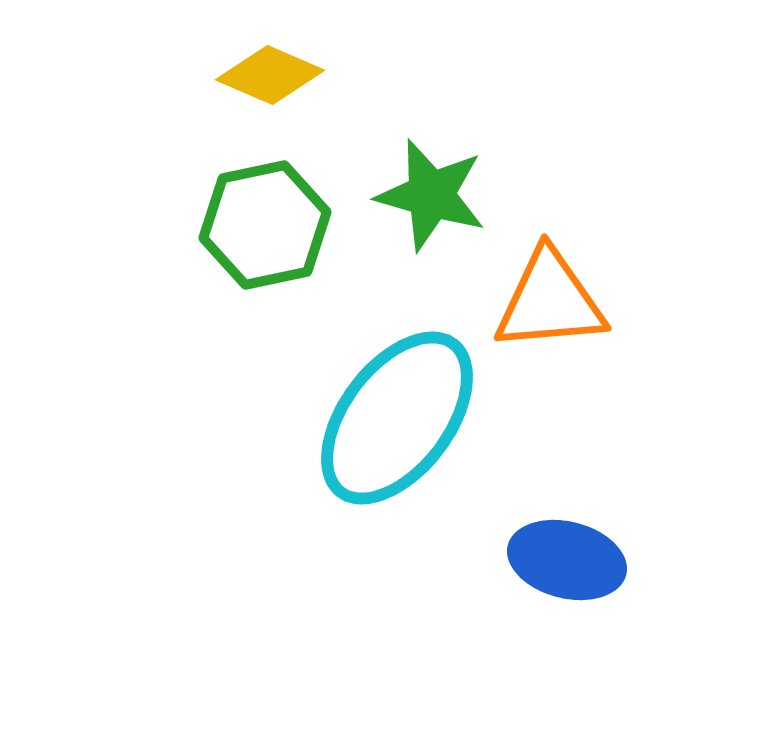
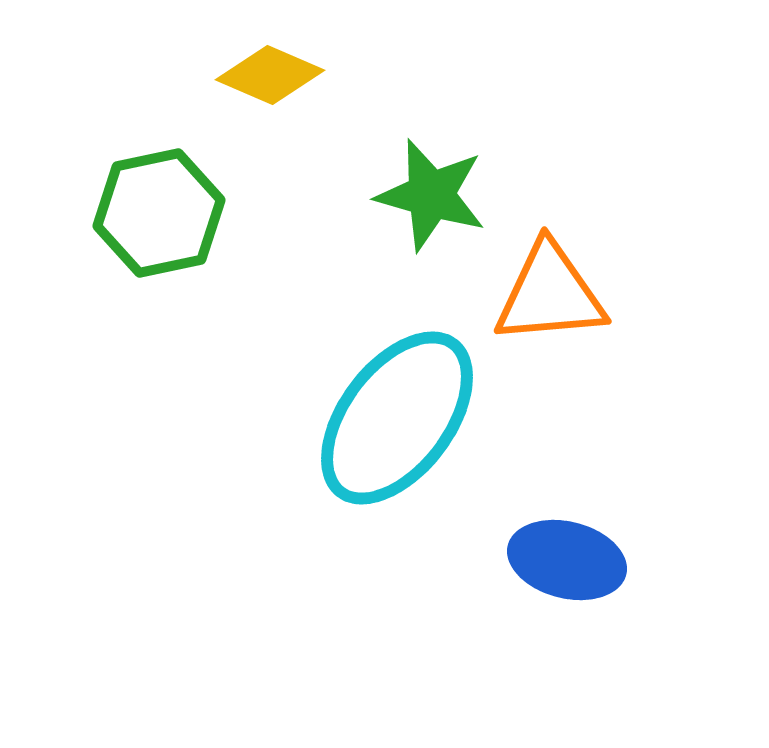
green hexagon: moved 106 px left, 12 px up
orange triangle: moved 7 px up
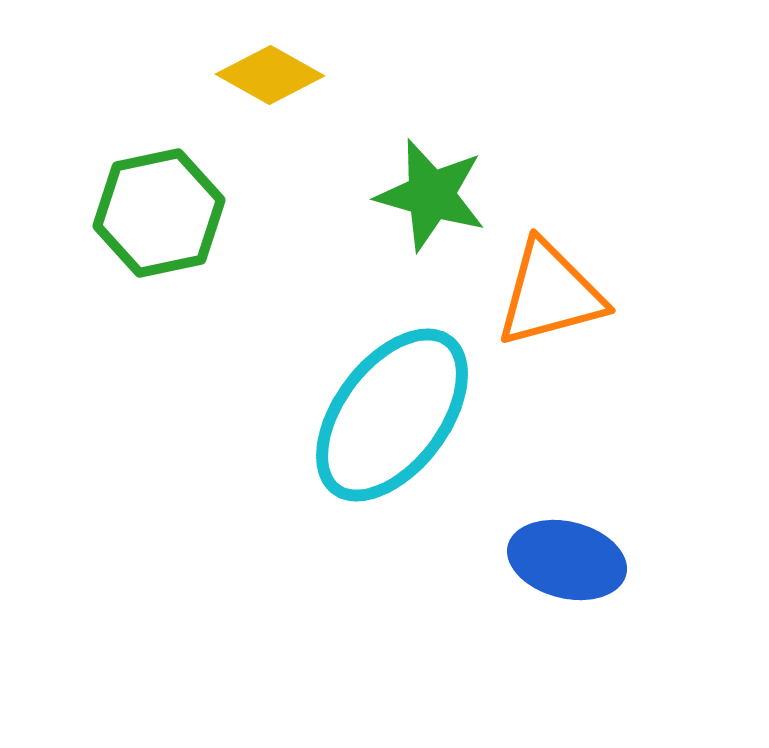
yellow diamond: rotated 6 degrees clockwise
orange triangle: rotated 10 degrees counterclockwise
cyan ellipse: moved 5 px left, 3 px up
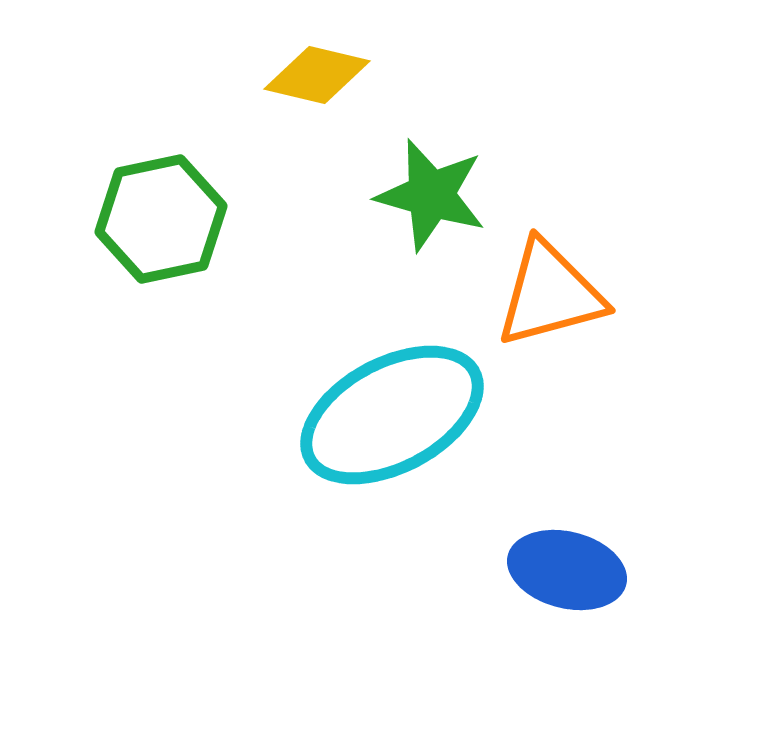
yellow diamond: moved 47 px right; rotated 16 degrees counterclockwise
green hexagon: moved 2 px right, 6 px down
cyan ellipse: rotated 25 degrees clockwise
blue ellipse: moved 10 px down
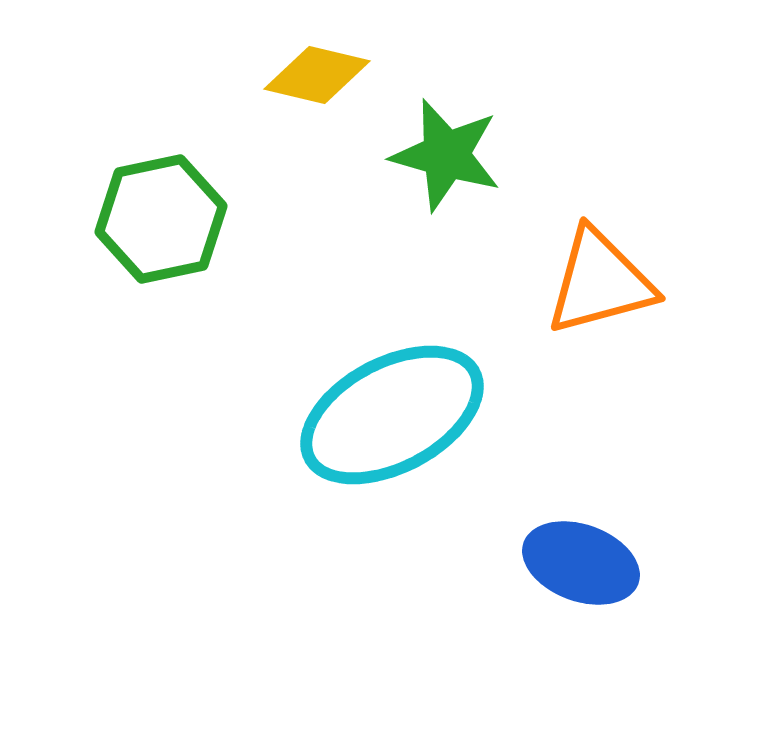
green star: moved 15 px right, 40 px up
orange triangle: moved 50 px right, 12 px up
blue ellipse: moved 14 px right, 7 px up; rotated 6 degrees clockwise
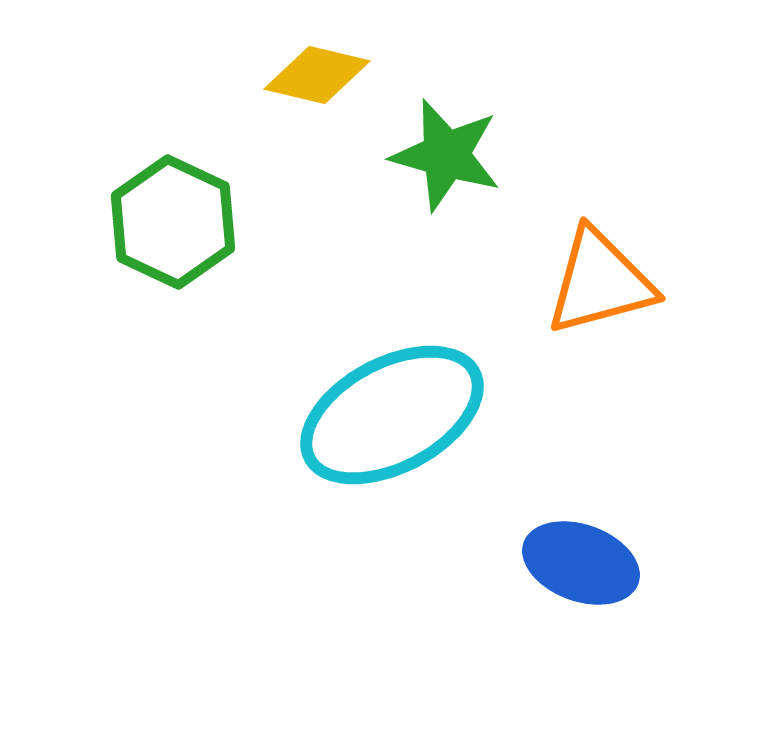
green hexagon: moved 12 px right, 3 px down; rotated 23 degrees counterclockwise
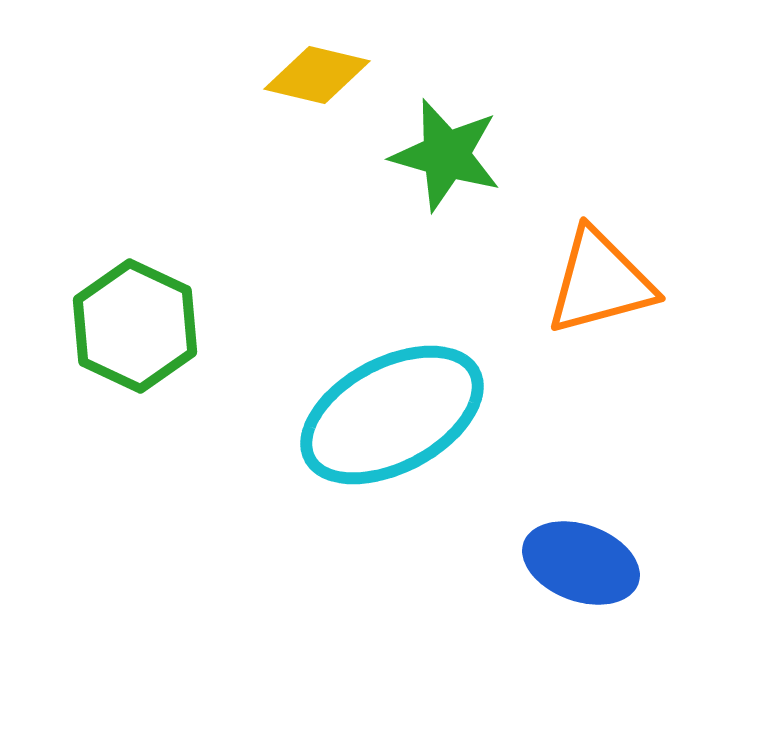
green hexagon: moved 38 px left, 104 px down
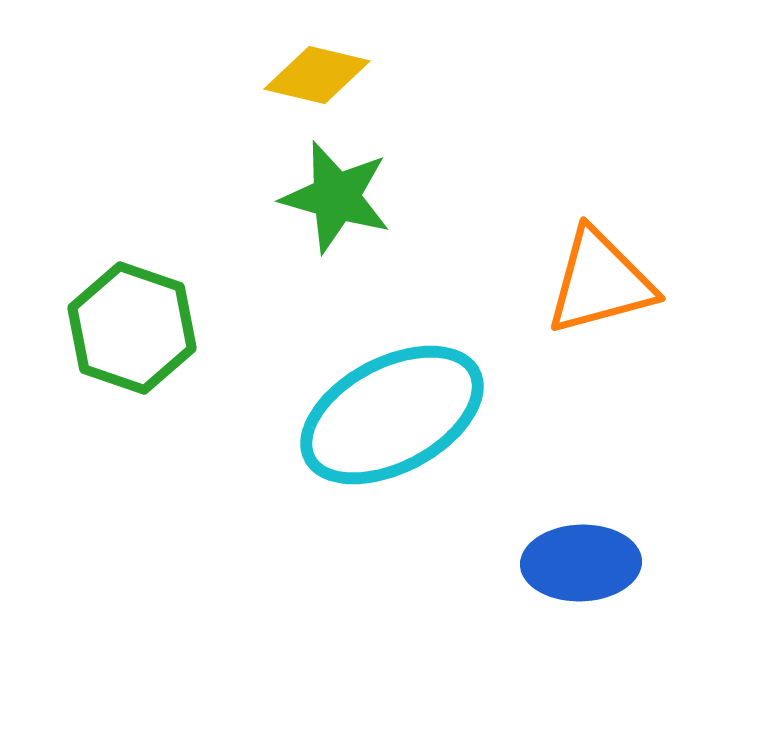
green star: moved 110 px left, 42 px down
green hexagon: moved 3 px left, 2 px down; rotated 6 degrees counterclockwise
blue ellipse: rotated 22 degrees counterclockwise
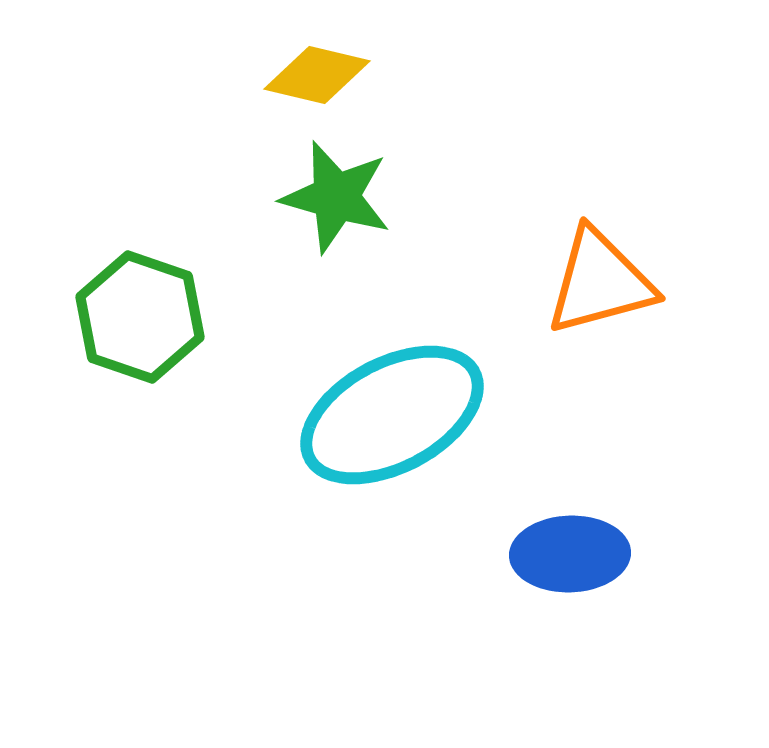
green hexagon: moved 8 px right, 11 px up
blue ellipse: moved 11 px left, 9 px up
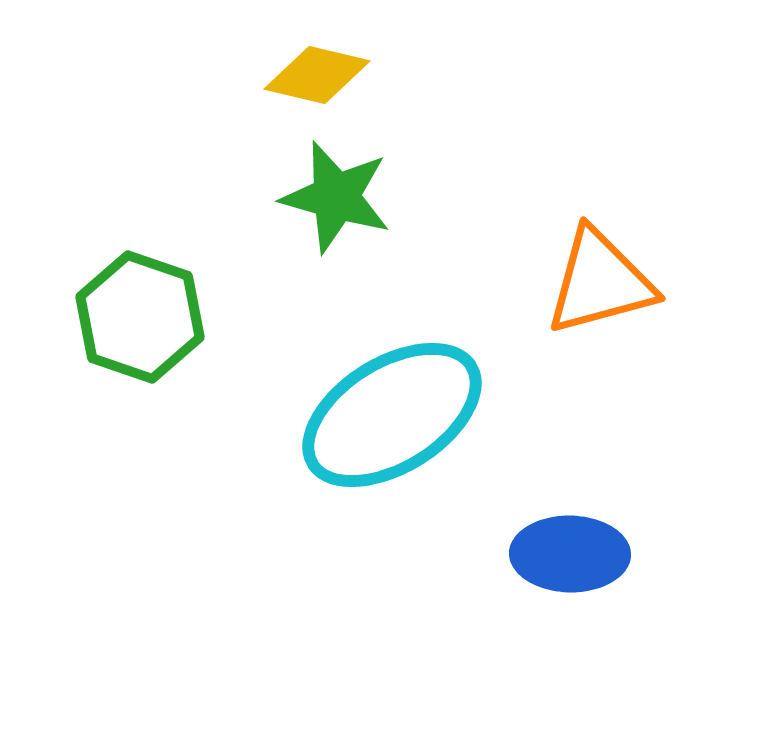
cyan ellipse: rotated 4 degrees counterclockwise
blue ellipse: rotated 3 degrees clockwise
